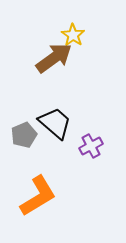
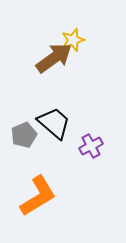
yellow star: moved 5 px down; rotated 20 degrees clockwise
black trapezoid: moved 1 px left
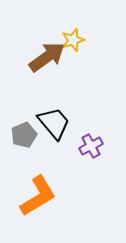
brown arrow: moved 7 px left, 1 px up
black trapezoid: rotated 9 degrees clockwise
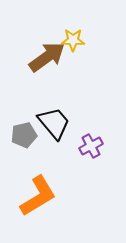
yellow star: rotated 20 degrees clockwise
gray pentagon: rotated 10 degrees clockwise
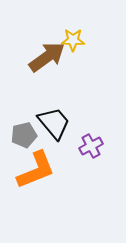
orange L-shape: moved 2 px left, 26 px up; rotated 9 degrees clockwise
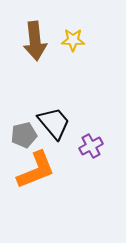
brown arrow: moved 12 px left, 16 px up; rotated 120 degrees clockwise
